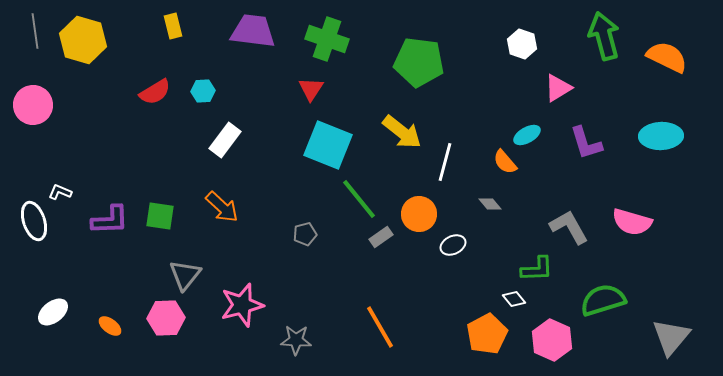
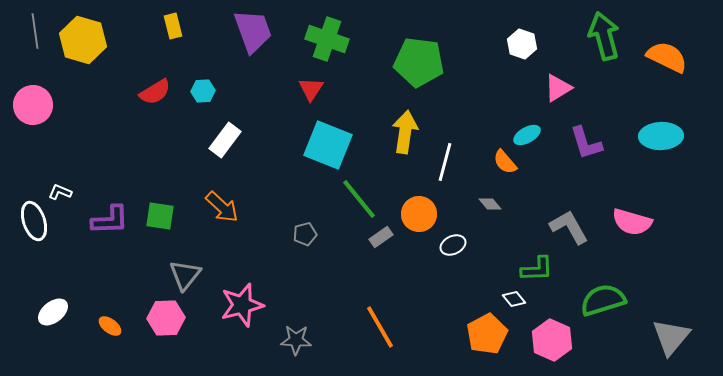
purple trapezoid at (253, 31): rotated 63 degrees clockwise
yellow arrow at (402, 132): moved 3 px right; rotated 120 degrees counterclockwise
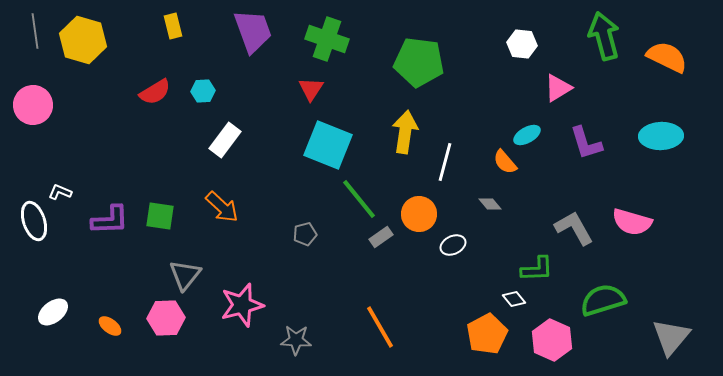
white hexagon at (522, 44): rotated 12 degrees counterclockwise
gray L-shape at (569, 227): moved 5 px right, 1 px down
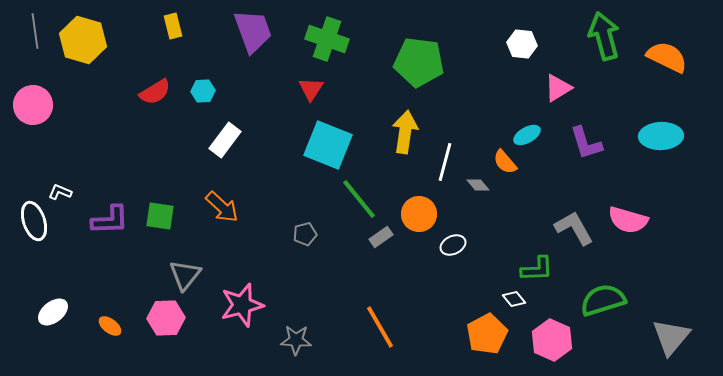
gray diamond at (490, 204): moved 12 px left, 19 px up
pink semicircle at (632, 222): moved 4 px left, 2 px up
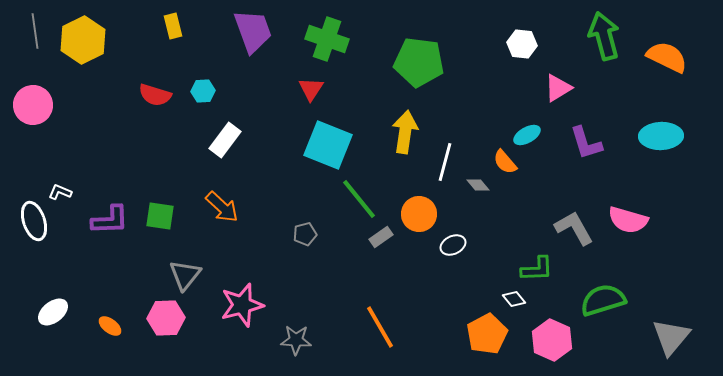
yellow hexagon at (83, 40): rotated 18 degrees clockwise
red semicircle at (155, 92): moved 3 px down; rotated 48 degrees clockwise
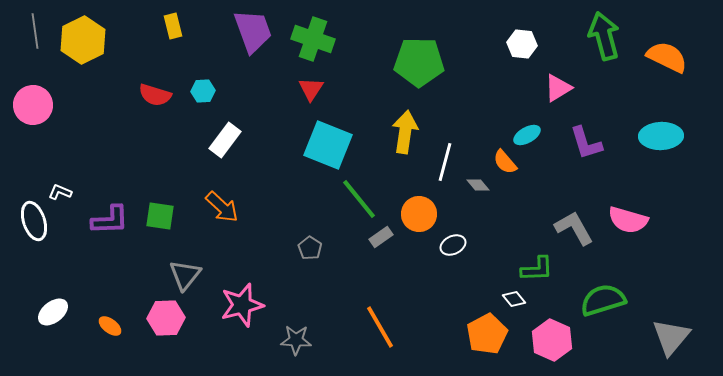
green cross at (327, 39): moved 14 px left
green pentagon at (419, 62): rotated 6 degrees counterclockwise
gray pentagon at (305, 234): moved 5 px right, 14 px down; rotated 25 degrees counterclockwise
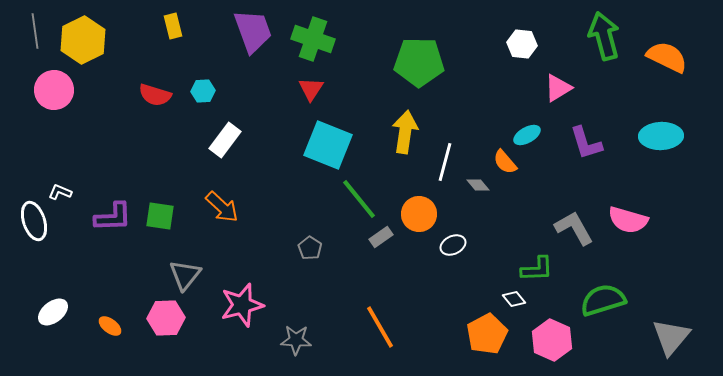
pink circle at (33, 105): moved 21 px right, 15 px up
purple L-shape at (110, 220): moved 3 px right, 3 px up
